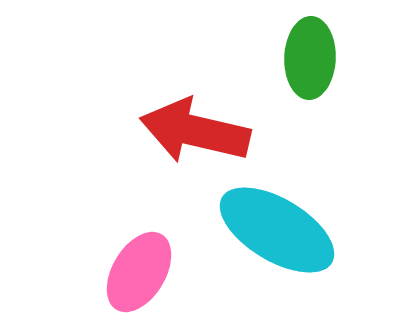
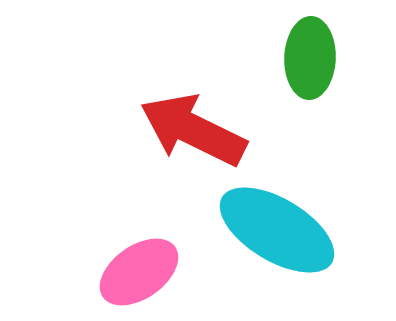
red arrow: moved 2 px left, 1 px up; rotated 13 degrees clockwise
pink ellipse: rotated 24 degrees clockwise
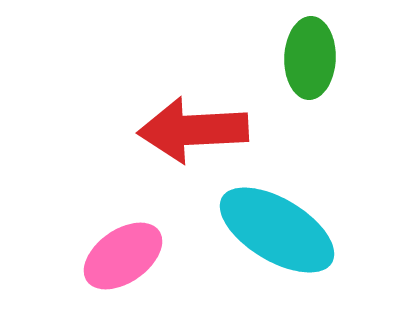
red arrow: rotated 29 degrees counterclockwise
pink ellipse: moved 16 px left, 16 px up
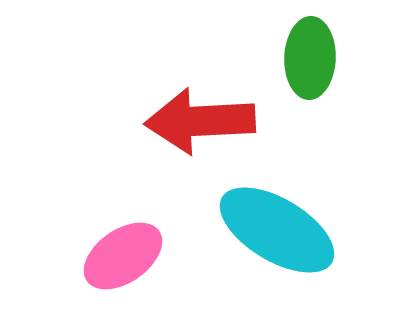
red arrow: moved 7 px right, 9 px up
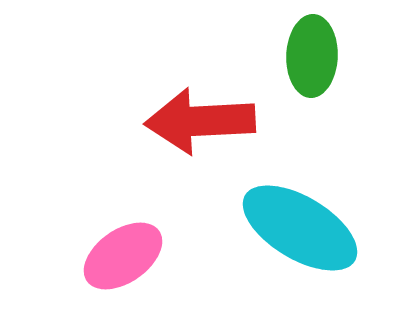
green ellipse: moved 2 px right, 2 px up
cyan ellipse: moved 23 px right, 2 px up
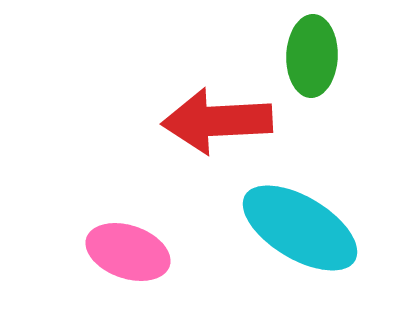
red arrow: moved 17 px right
pink ellipse: moved 5 px right, 4 px up; rotated 54 degrees clockwise
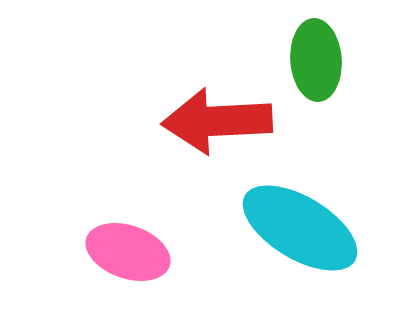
green ellipse: moved 4 px right, 4 px down; rotated 6 degrees counterclockwise
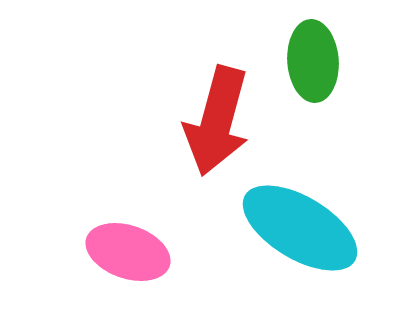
green ellipse: moved 3 px left, 1 px down
red arrow: rotated 72 degrees counterclockwise
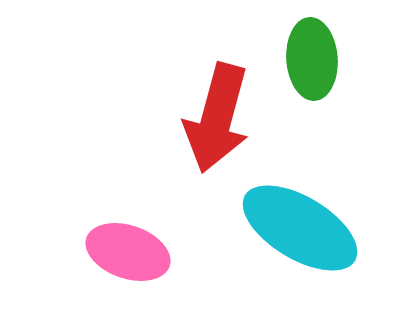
green ellipse: moved 1 px left, 2 px up
red arrow: moved 3 px up
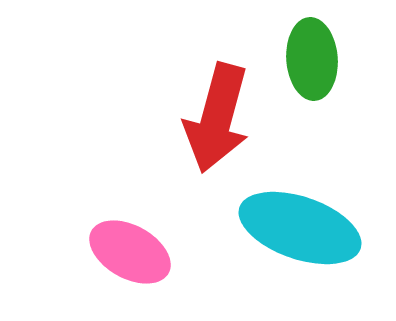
cyan ellipse: rotated 12 degrees counterclockwise
pink ellipse: moved 2 px right; rotated 10 degrees clockwise
